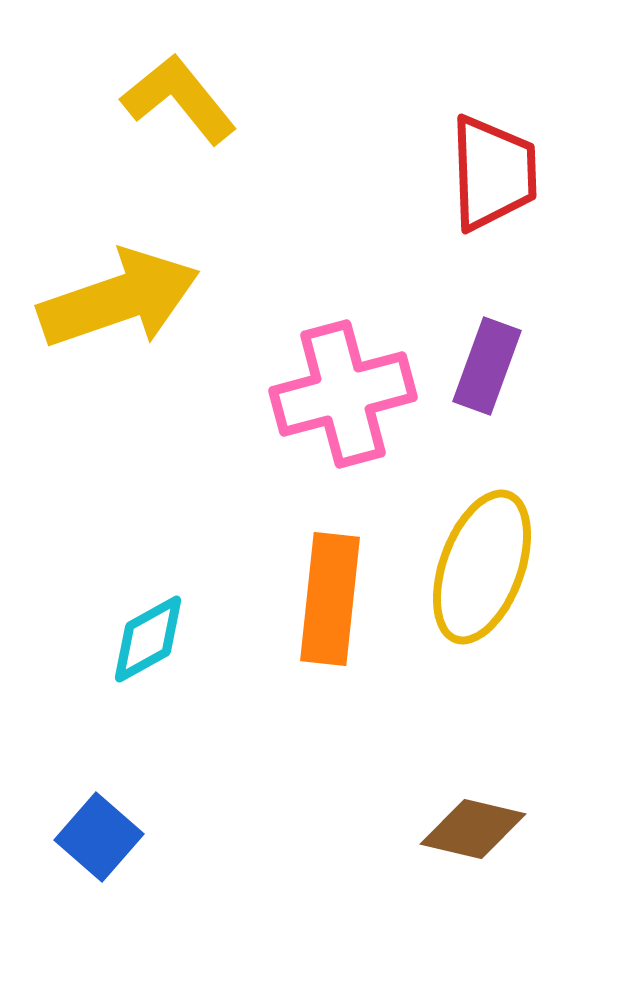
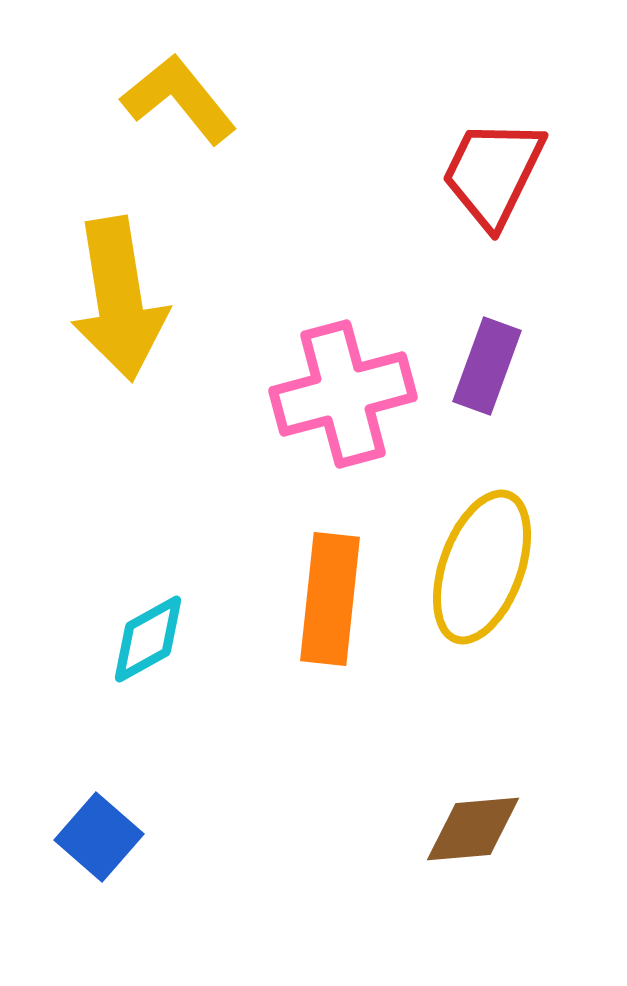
red trapezoid: rotated 152 degrees counterclockwise
yellow arrow: rotated 100 degrees clockwise
brown diamond: rotated 18 degrees counterclockwise
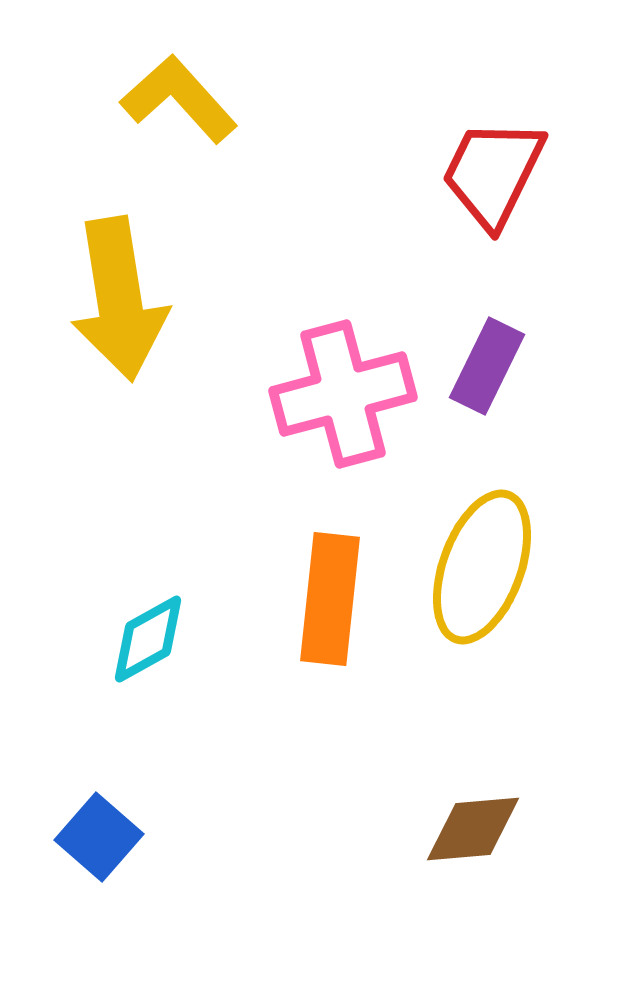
yellow L-shape: rotated 3 degrees counterclockwise
purple rectangle: rotated 6 degrees clockwise
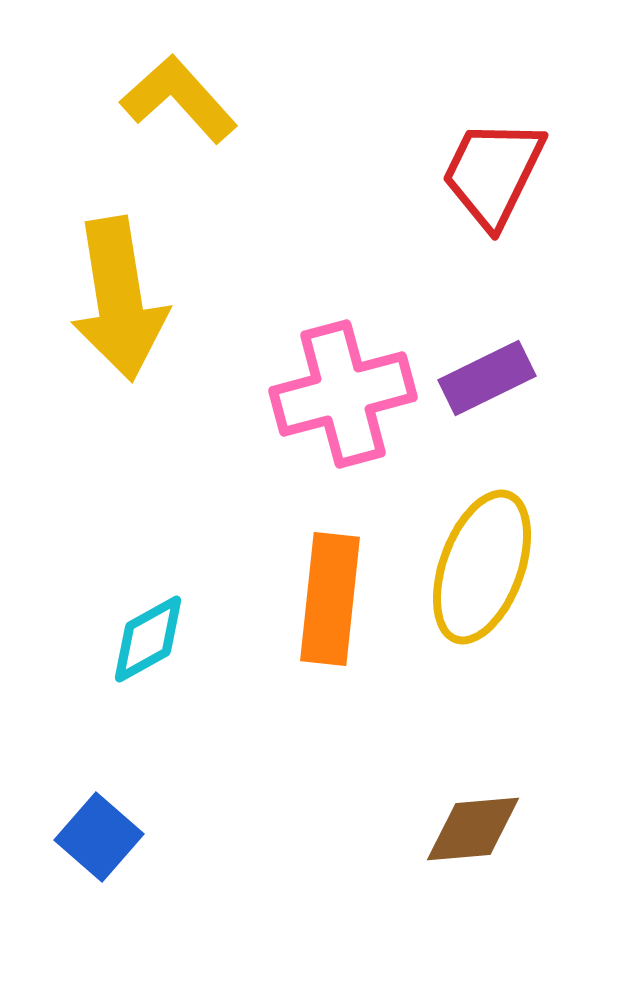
purple rectangle: moved 12 px down; rotated 38 degrees clockwise
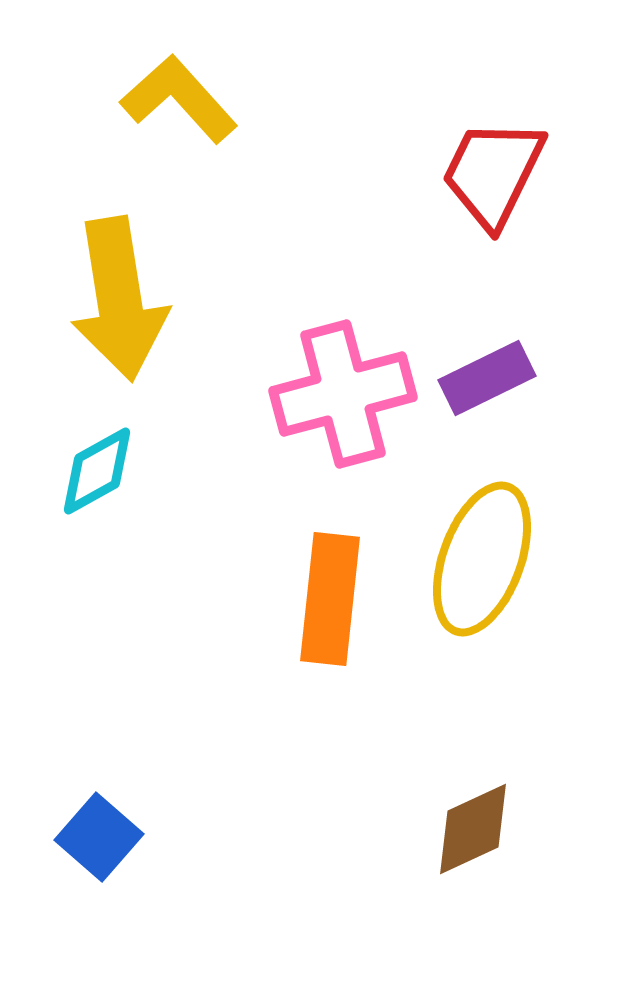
yellow ellipse: moved 8 px up
cyan diamond: moved 51 px left, 168 px up
brown diamond: rotated 20 degrees counterclockwise
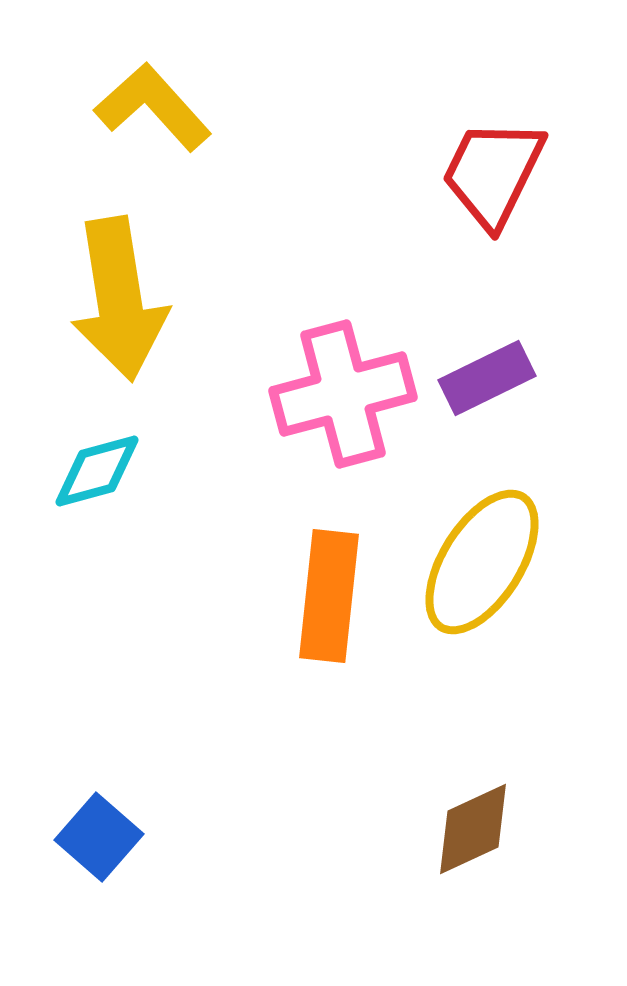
yellow L-shape: moved 26 px left, 8 px down
cyan diamond: rotated 14 degrees clockwise
yellow ellipse: moved 3 px down; rotated 12 degrees clockwise
orange rectangle: moved 1 px left, 3 px up
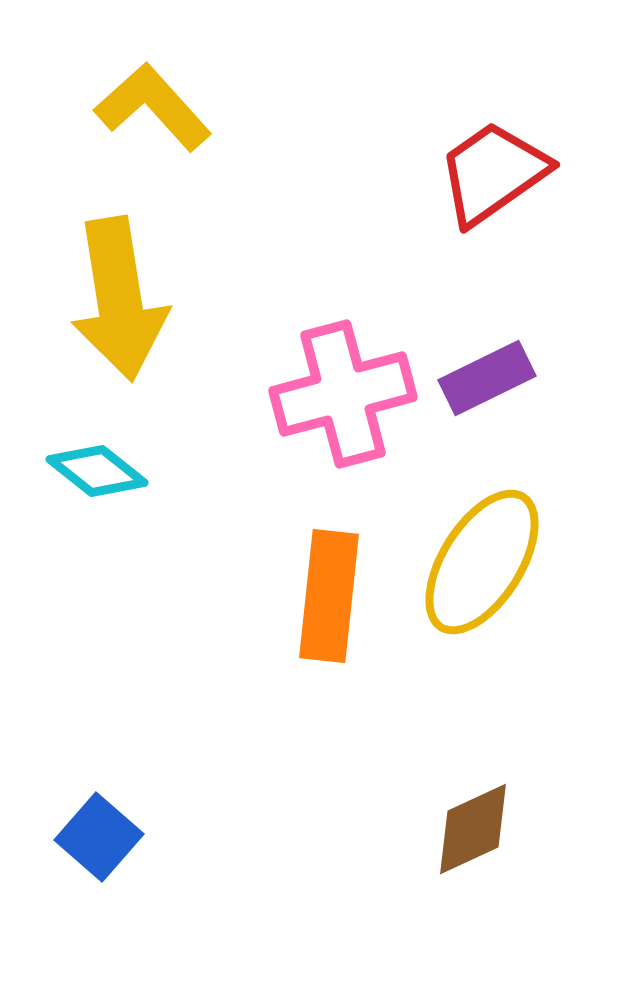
red trapezoid: rotated 29 degrees clockwise
cyan diamond: rotated 54 degrees clockwise
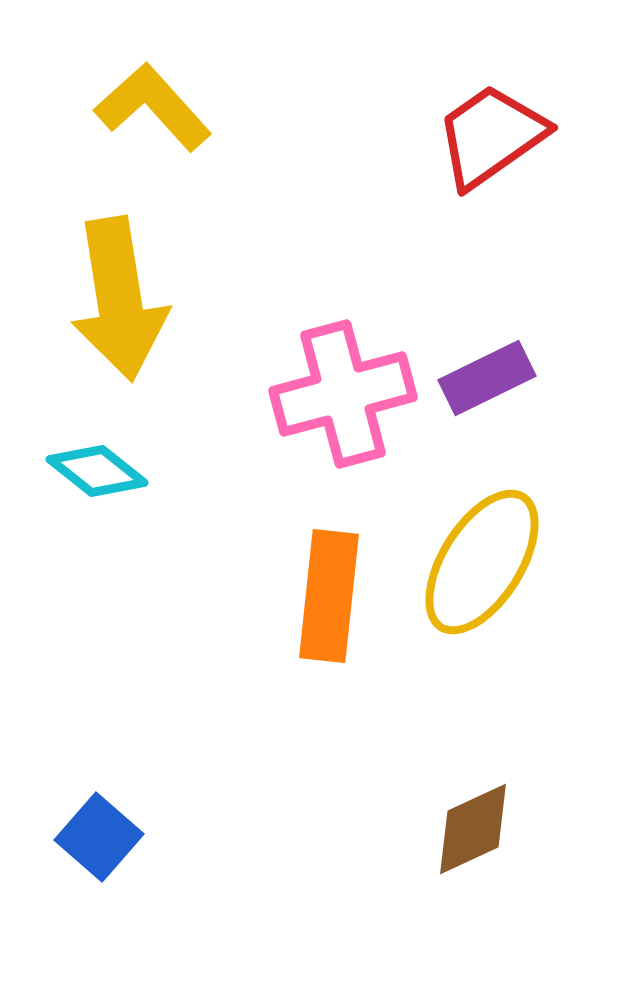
red trapezoid: moved 2 px left, 37 px up
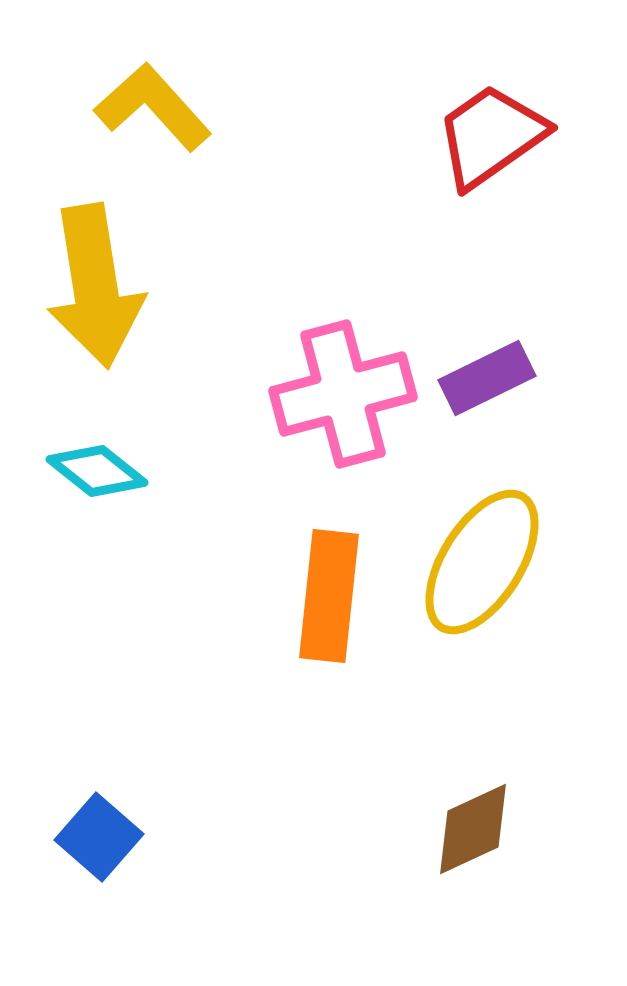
yellow arrow: moved 24 px left, 13 px up
